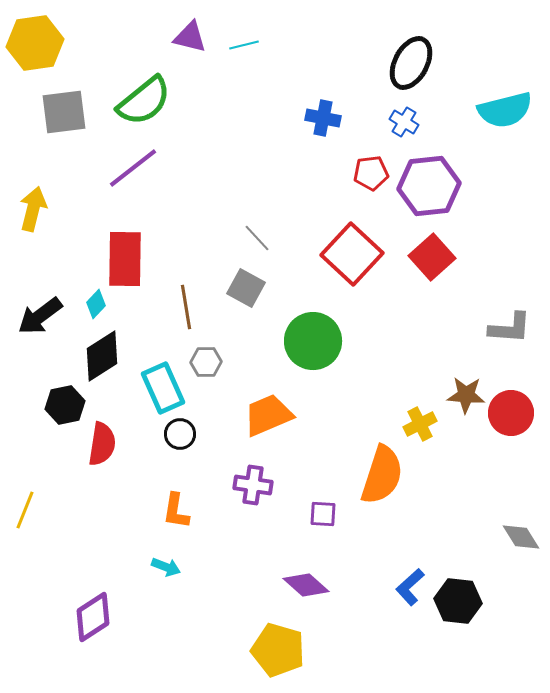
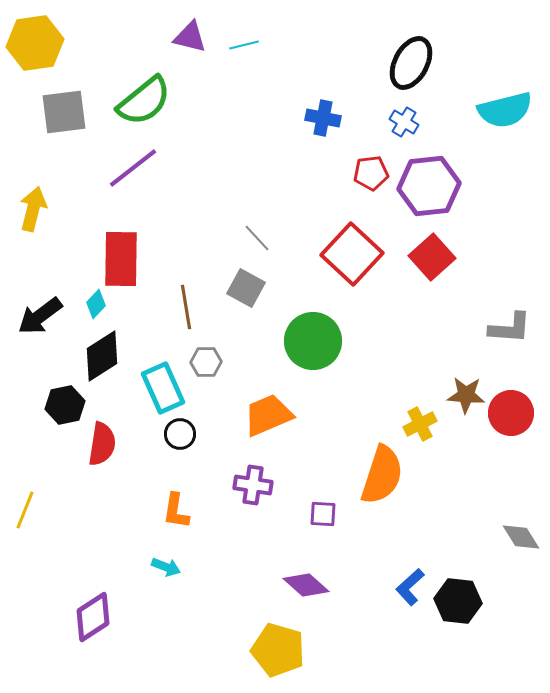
red rectangle at (125, 259): moved 4 px left
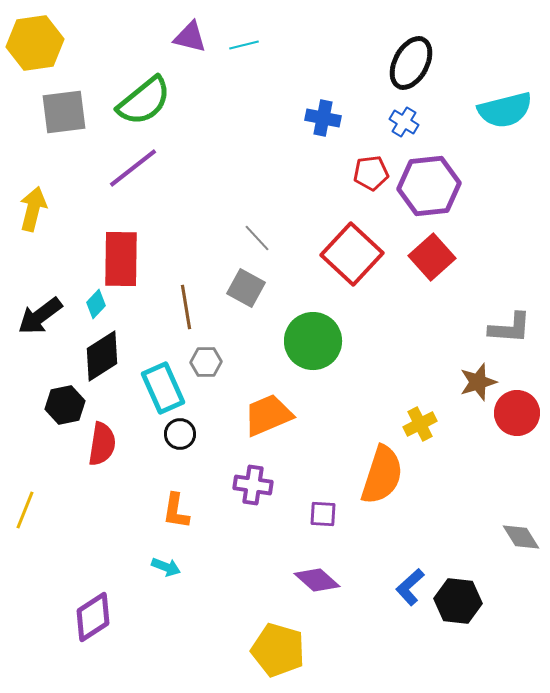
brown star at (466, 395): moved 12 px right, 13 px up; rotated 21 degrees counterclockwise
red circle at (511, 413): moved 6 px right
purple diamond at (306, 585): moved 11 px right, 5 px up
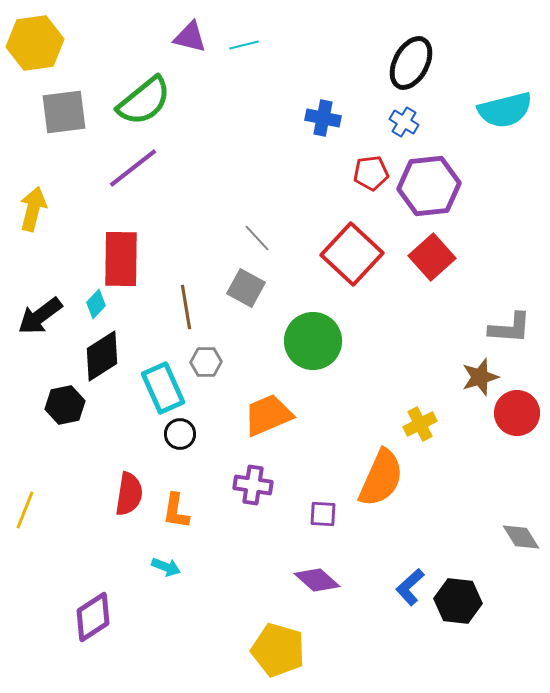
brown star at (478, 382): moved 2 px right, 5 px up
red semicircle at (102, 444): moved 27 px right, 50 px down
orange semicircle at (382, 475): moved 1 px left, 3 px down; rotated 6 degrees clockwise
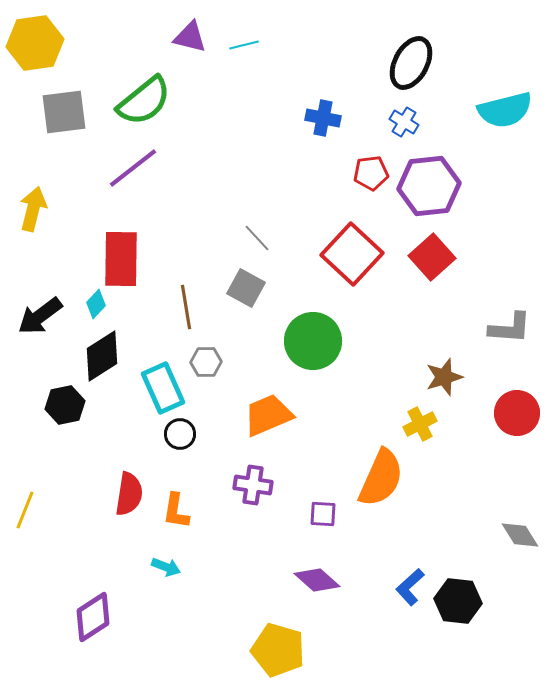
brown star at (480, 377): moved 36 px left
gray diamond at (521, 537): moved 1 px left, 2 px up
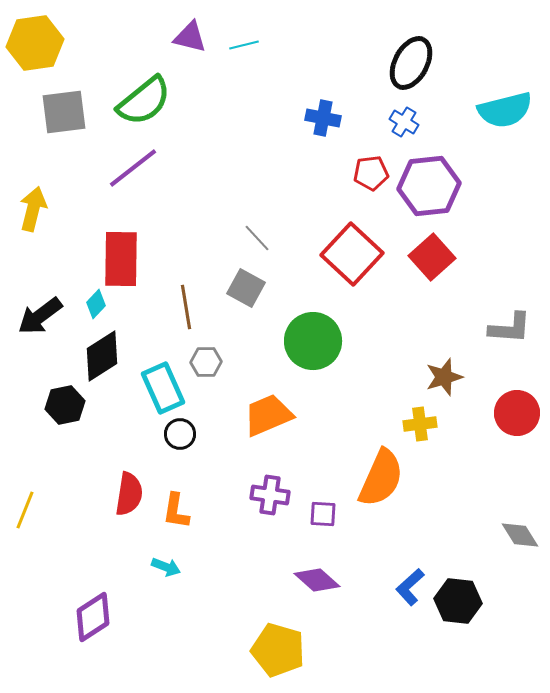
yellow cross at (420, 424): rotated 20 degrees clockwise
purple cross at (253, 485): moved 17 px right, 10 px down
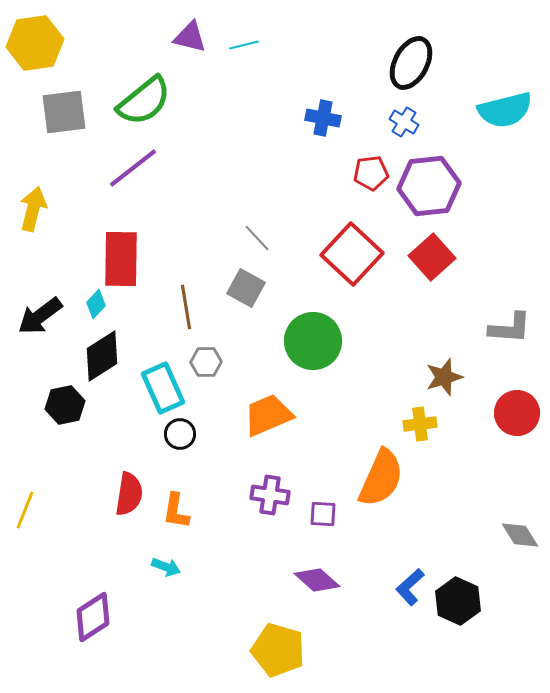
black hexagon at (458, 601): rotated 18 degrees clockwise
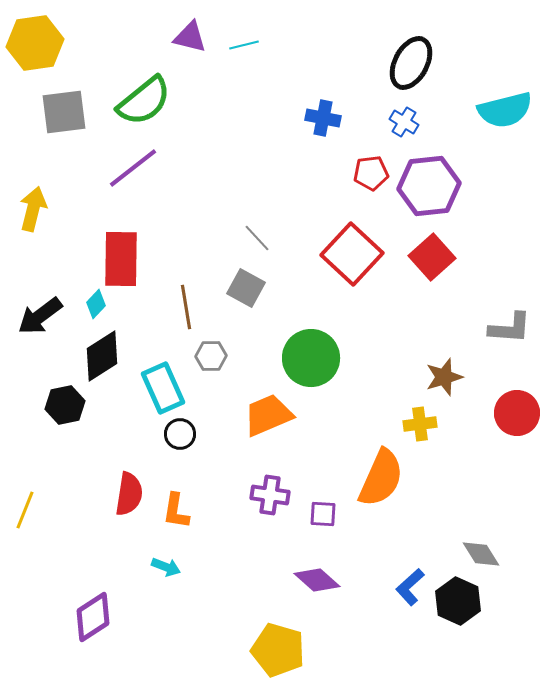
green circle at (313, 341): moved 2 px left, 17 px down
gray hexagon at (206, 362): moved 5 px right, 6 px up
gray diamond at (520, 535): moved 39 px left, 19 px down
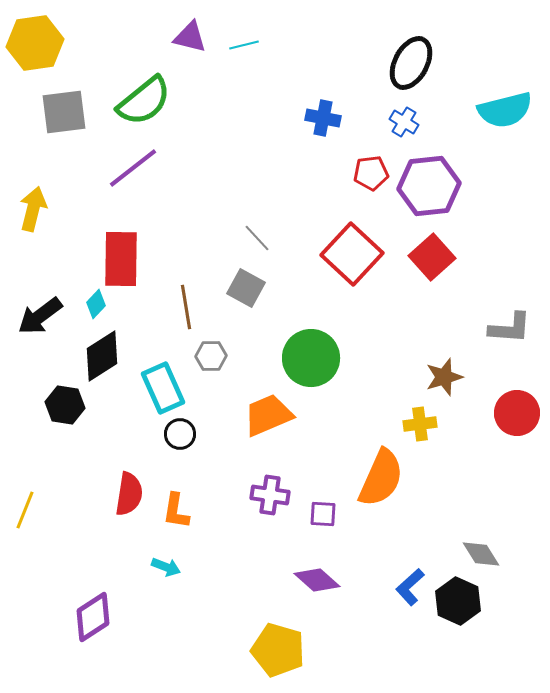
black hexagon at (65, 405): rotated 21 degrees clockwise
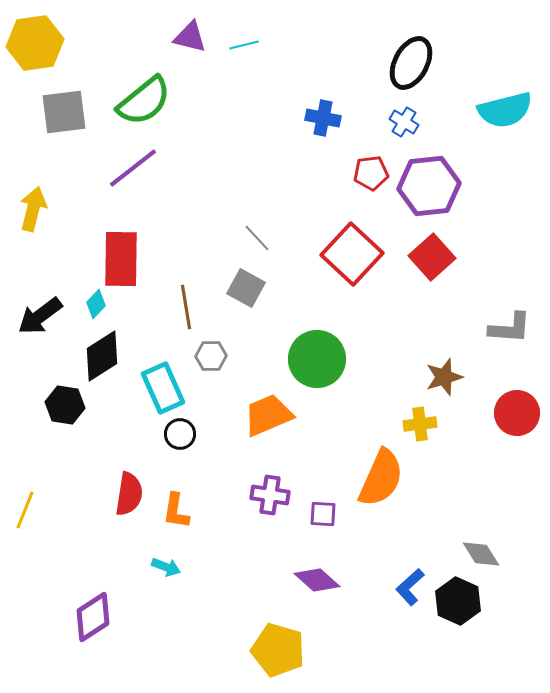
green circle at (311, 358): moved 6 px right, 1 px down
